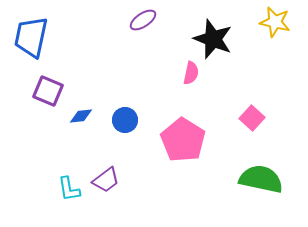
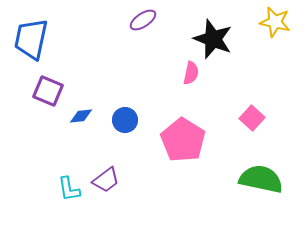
blue trapezoid: moved 2 px down
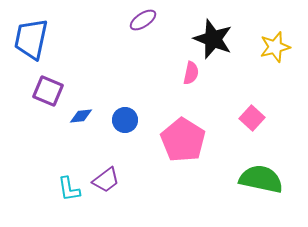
yellow star: moved 25 px down; rotated 28 degrees counterclockwise
